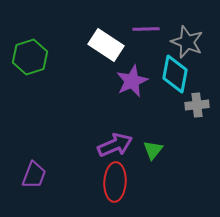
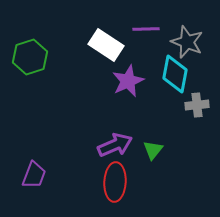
purple star: moved 4 px left
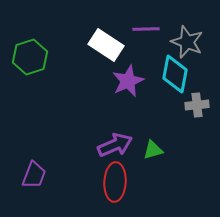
green triangle: rotated 35 degrees clockwise
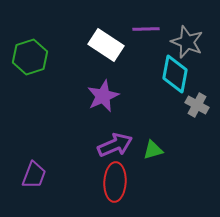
purple star: moved 25 px left, 15 px down
gray cross: rotated 35 degrees clockwise
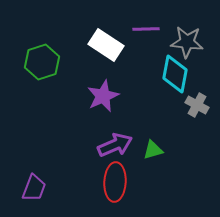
gray star: rotated 16 degrees counterclockwise
green hexagon: moved 12 px right, 5 px down
purple trapezoid: moved 13 px down
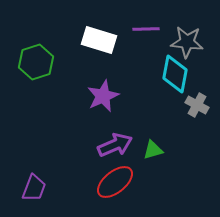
white rectangle: moved 7 px left, 5 px up; rotated 16 degrees counterclockwise
green hexagon: moved 6 px left
red ellipse: rotated 48 degrees clockwise
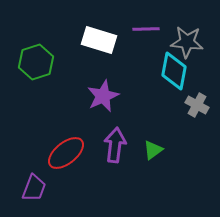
cyan diamond: moved 1 px left, 3 px up
purple arrow: rotated 60 degrees counterclockwise
green triangle: rotated 20 degrees counterclockwise
red ellipse: moved 49 px left, 29 px up
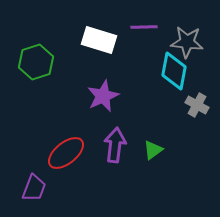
purple line: moved 2 px left, 2 px up
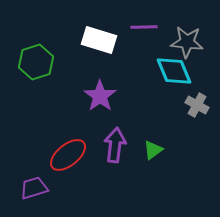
cyan diamond: rotated 33 degrees counterclockwise
purple star: moved 3 px left; rotated 12 degrees counterclockwise
red ellipse: moved 2 px right, 2 px down
purple trapezoid: rotated 128 degrees counterclockwise
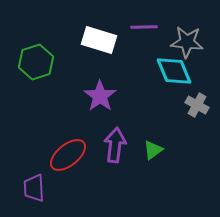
purple trapezoid: rotated 76 degrees counterclockwise
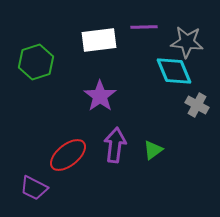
white rectangle: rotated 24 degrees counterclockwise
purple trapezoid: rotated 60 degrees counterclockwise
